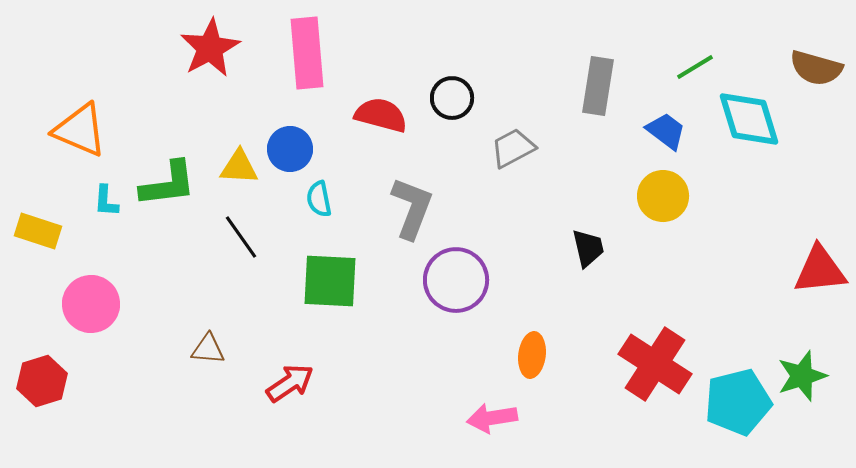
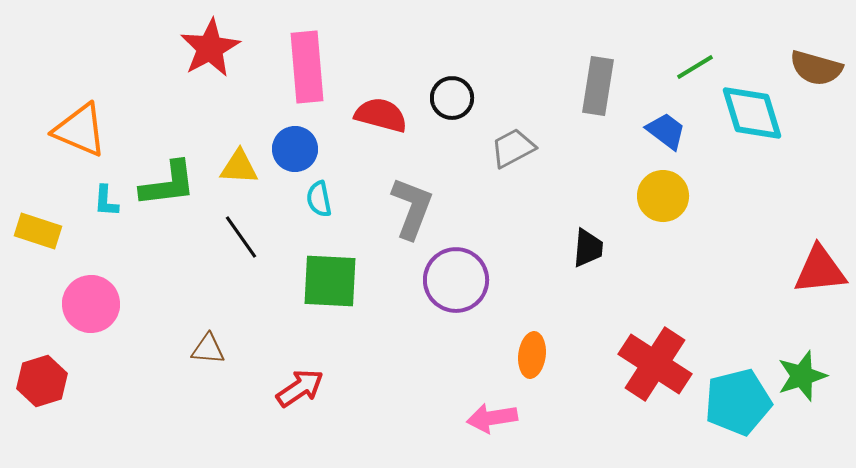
pink rectangle: moved 14 px down
cyan diamond: moved 3 px right, 6 px up
blue circle: moved 5 px right
black trapezoid: rotated 18 degrees clockwise
red arrow: moved 10 px right, 5 px down
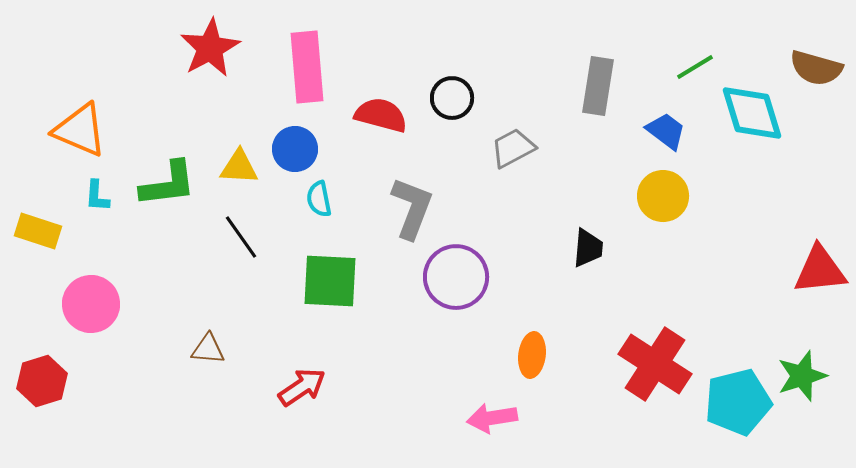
cyan L-shape: moved 9 px left, 5 px up
purple circle: moved 3 px up
red arrow: moved 2 px right, 1 px up
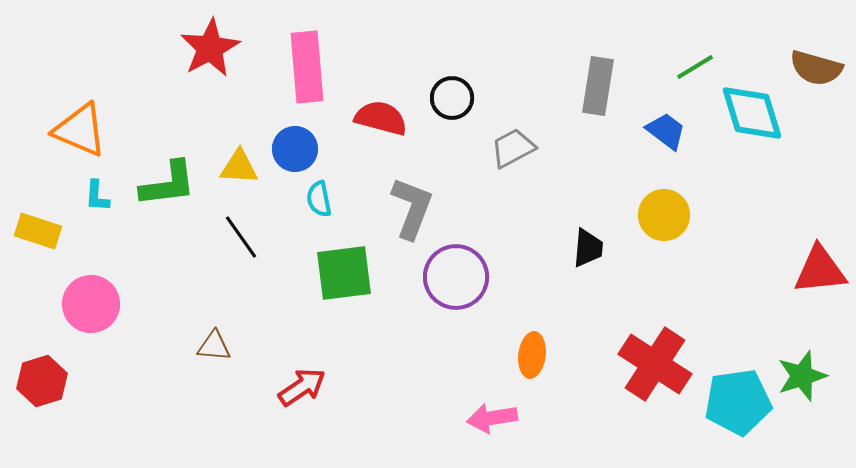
red semicircle: moved 3 px down
yellow circle: moved 1 px right, 19 px down
green square: moved 14 px right, 8 px up; rotated 10 degrees counterclockwise
brown triangle: moved 6 px right, 3 px up
cyan pentagon: rotated 6 degrees clockwise
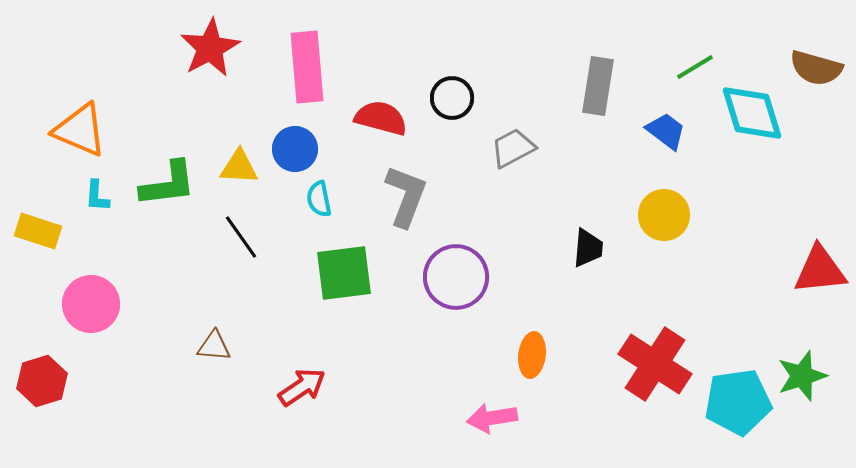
gray L-shape: moved 6 px left, 12 px up
